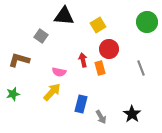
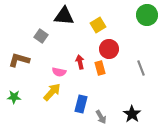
green circle: moved 7 px up
red arrow: moved 3 px left, 2 px down
green star: moved 1 px right, 3 px down; rotated 16 degrees clockwise
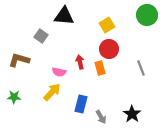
yellow square: moved 9 px right
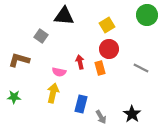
gray line: rotated 42 degrees counterclockwise
yellow arrow: moved 1 px right, 1 px down; rotated 30 degrees counterclockwise
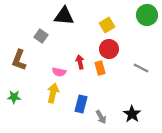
brown L-shape: rotated 85 degrees counterclockwise
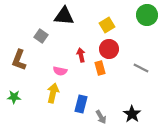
red arrow: moved 1 px right, 7 px up
pink semicircle: moved 1 px right, 1 px up
